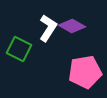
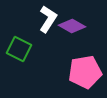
white L-shape: moved 9 px up
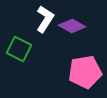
white L-shape: moved 3 px left
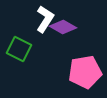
purple diamond: moved 9 px left, 1 px down
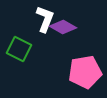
white L-shape: rotated 12 degrees counterclockwise
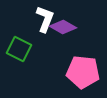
pink pentagon: moved 2 px left; rotated 16 degrees clockwise
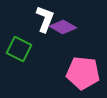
pink pentagon: moved 1 px down
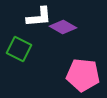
white L-shape: moved 6 px left, 2 px up; rotated 64 degrees clockwise
pink pentagon: moved 2 px down
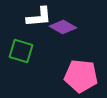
green square: moved 2 px right, 2 px down; rotated 10 degrees counterclockwise
pink pentagon: moved 2 px left, 1 px down
